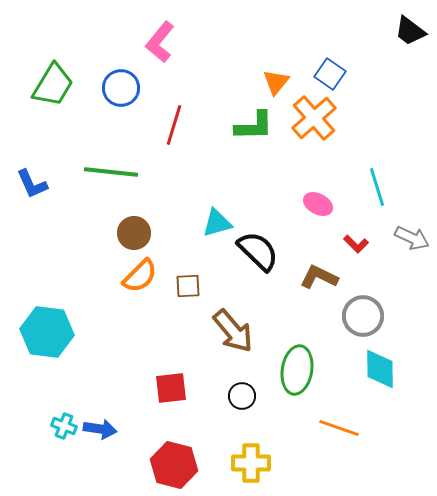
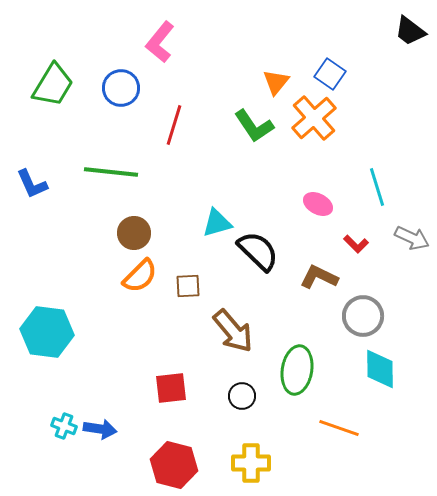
green L-shape: rotated 57 degrees clockwise
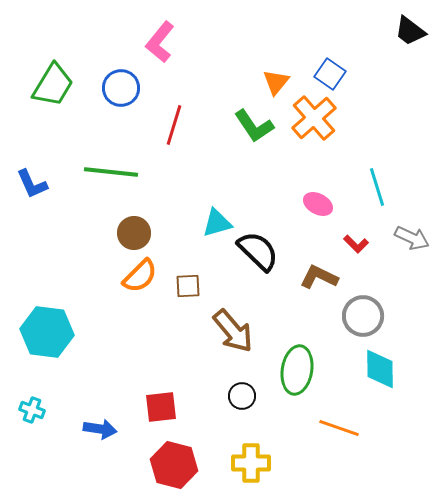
red square: moved 10 px left, 19 px down
cyan cross: moved 32 px left, 16 px up
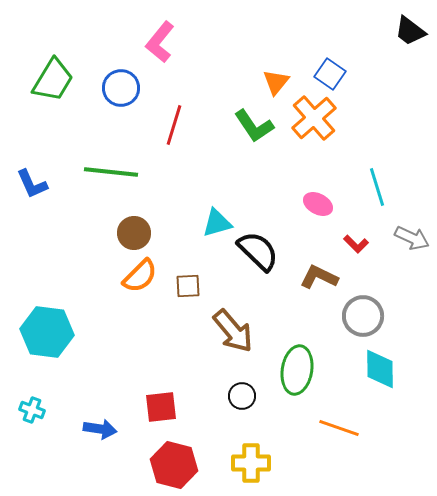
green trapezoid: moved 5 px up
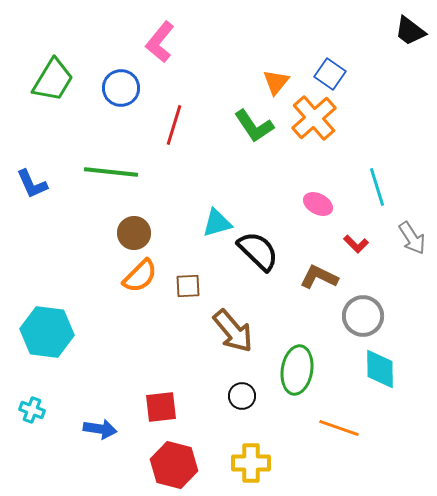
gray arrow: rotated 32 degrees clockwise
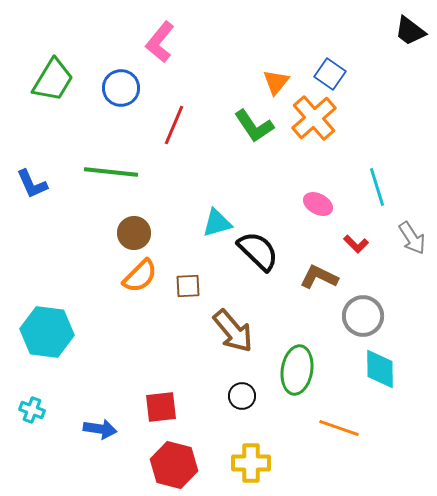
red line: rotated 6 degrees clockwise
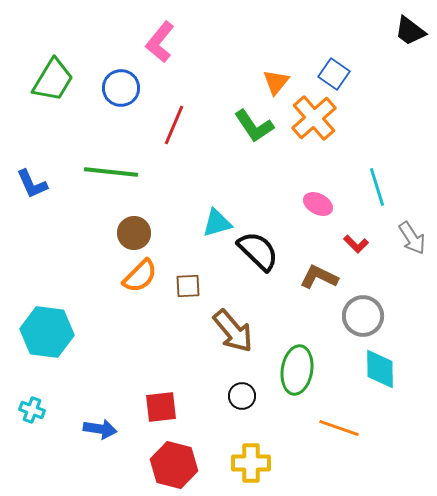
blue square: moved 4 px right
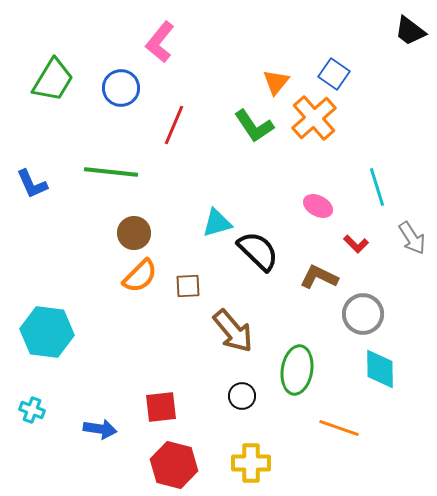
pink ellipse: moved 2 px down
gray circle: moved 2 px up
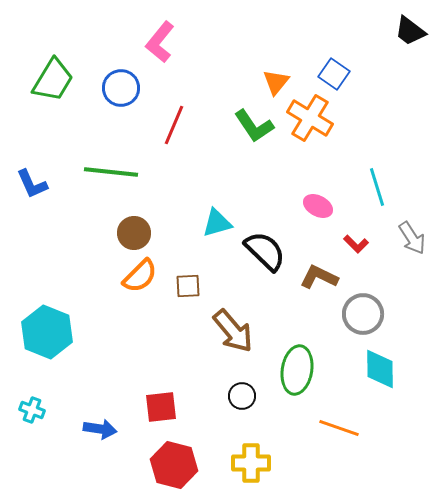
orange cross: moved 4 px left; rotated 18 degrees counterclockwise
black semicircle: moved 7 px right
cyan hexagon: rotated 15 degrees clockwise
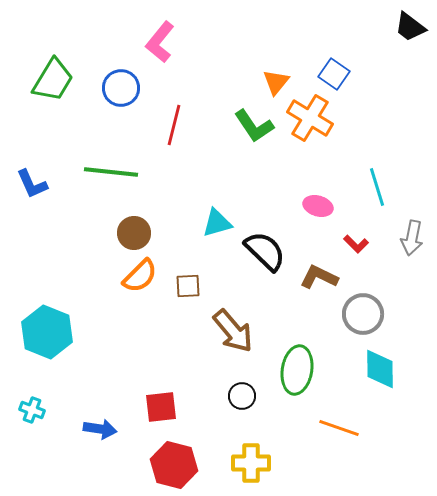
black trapezoid: moved 4 px up
red line: rotated 9 degrees counterclockwise
pink ellipse: rotated 12 degrees counterclockwise
gray arrow: rotated 44 degrees clockwise
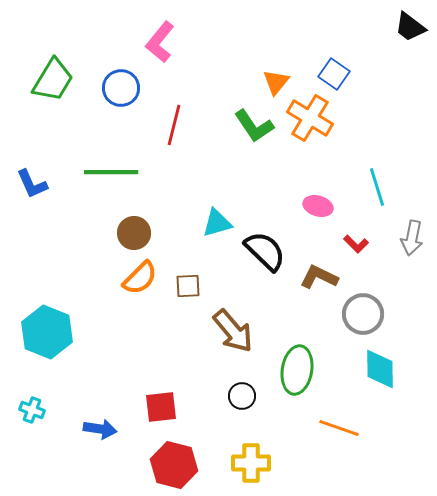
green line: rotated 6 degrees counterclockwise
orange semicircle: moved 2 px down
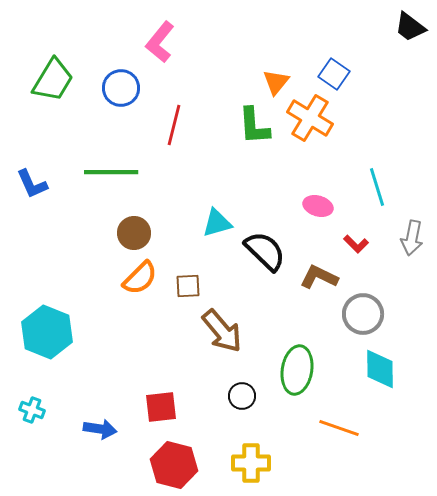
green L-shape: rotated 30 degrees clockwise
brown arrow: moved 11 px left
